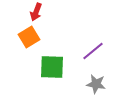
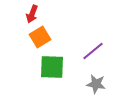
red arrow: moved 4 px left, 2 px down
orange square: moved 11 px right
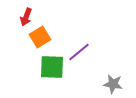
red arrow: moved 6 px left, 3 px down
purple line: moved 14 px left, 1 px down
gray star: moved 17 px right
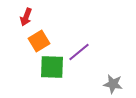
orange square: moved 1 px left, 4 px down
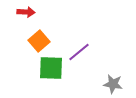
red arrow: moved 5 px up; rotated 108 degrees counterclockwise
orange square: rotated 10 degrees counterclockwise
green square: moved 1 px left, 1 px down
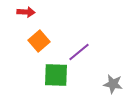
green square: moved 5 px right, 7 px down
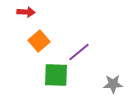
gray star: rotated 12 degrees counterclockwise
